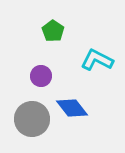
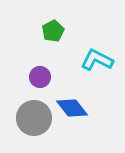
green pentagon: rotated 10 degrees clockwise
purple circle: moved 1 px left, 1 px down
gray circle: moved 2 px right, 1 px up
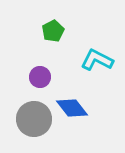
gray circle: moved 1 px down
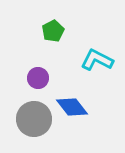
purple circle: moved 2 px left, 1 px down
blue diamond: moved 1 px up
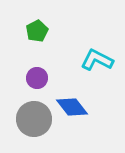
green pentagon: moved 16 px left
purple circle: moved 1 px left
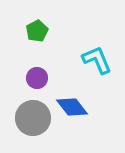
cyan L-shape: rotated 40 degrees clockwise
gray circle: moved 1 px left, 1 px up
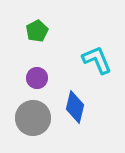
blue diamond: moved 3 px right; rotated 52 degrees clockwise
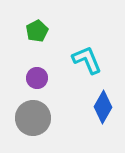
cyan L-shape: moved 10 px left
blue diamond: moved 28 px right; rotated 16 degrees clockwise
